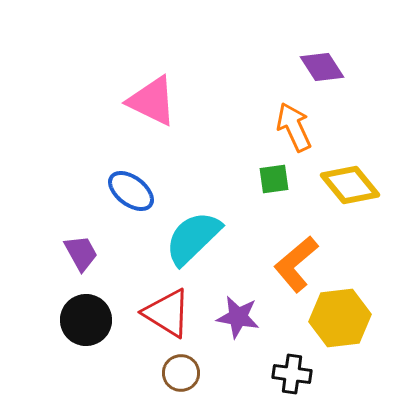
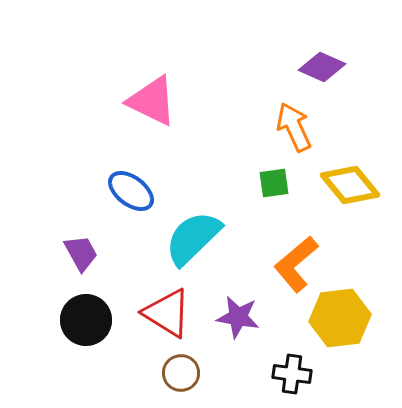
purple diamond: rotated 33 degrees counterclockwise
green square: moved 4 px down
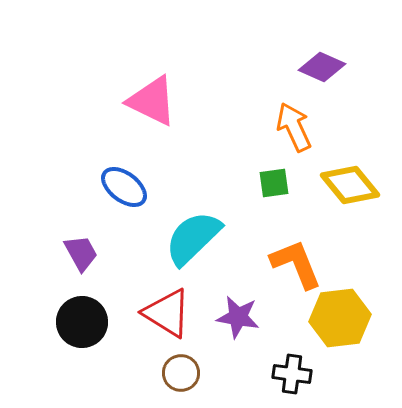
blue ellipse: moved 7 px left, 4 px up
orange L-shape: rotated 108 degrees clockwise
black circle: moved 4 px left, 2 px down
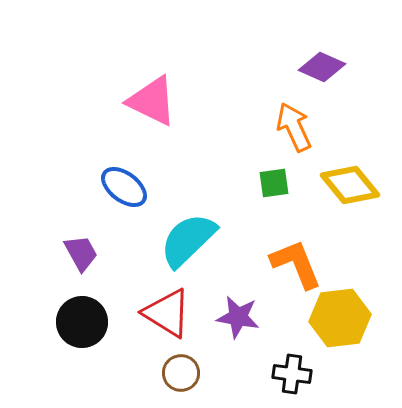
cyan semicircle: moved 5 px left, 2 px down
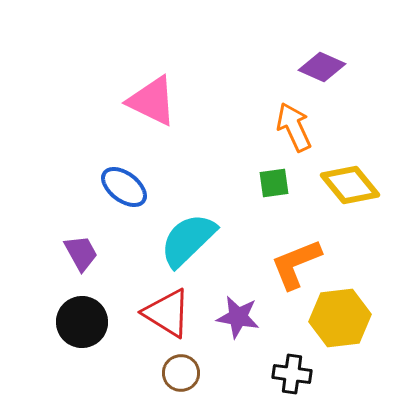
orange L-shape: rotated 90 degrees counterclockwise
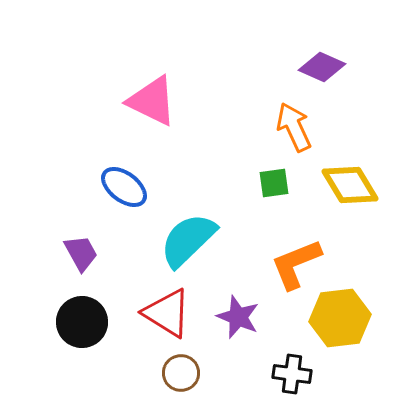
yellow diamond: rotated 8 degrees clockwise
purple star: rotated 12 degrees clockwise
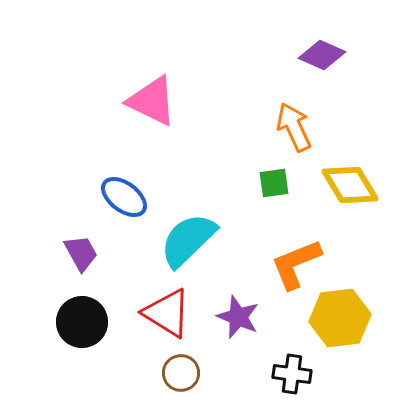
purple diamond: moved 12 px up
blue ellipse: moved 10 px down
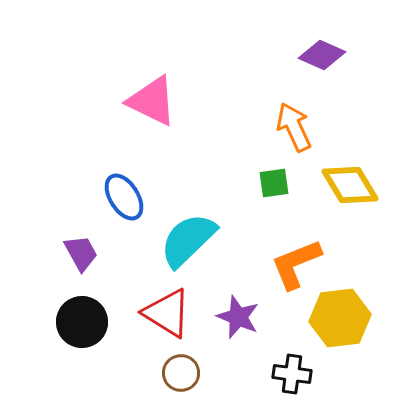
blue ellipse: rotated 21 degrees clockwise
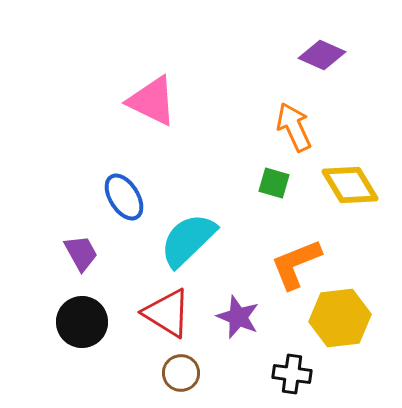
green square: rotated 24 degrees clockwise
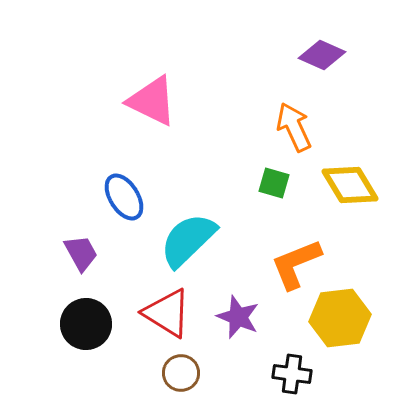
black circle: moved 4 px right, 2 px down
